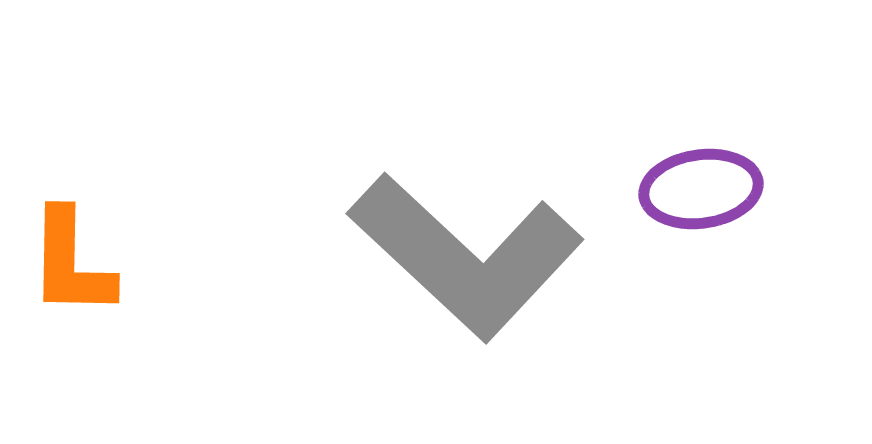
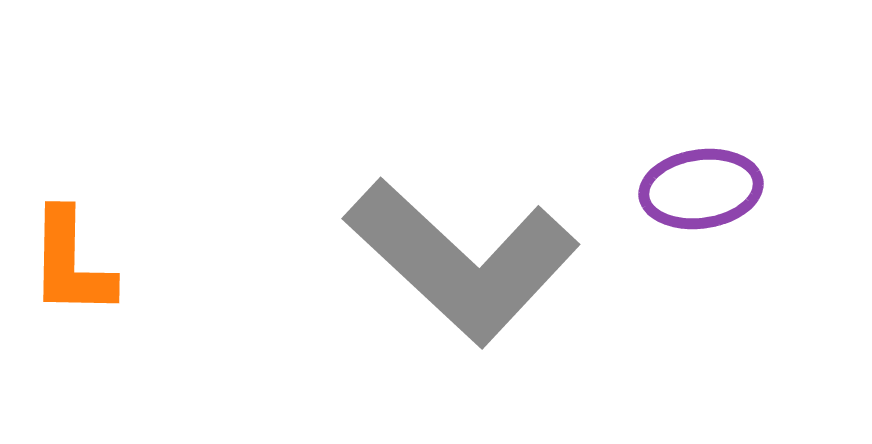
gray L-shape: moved 4 px left, 5 px down
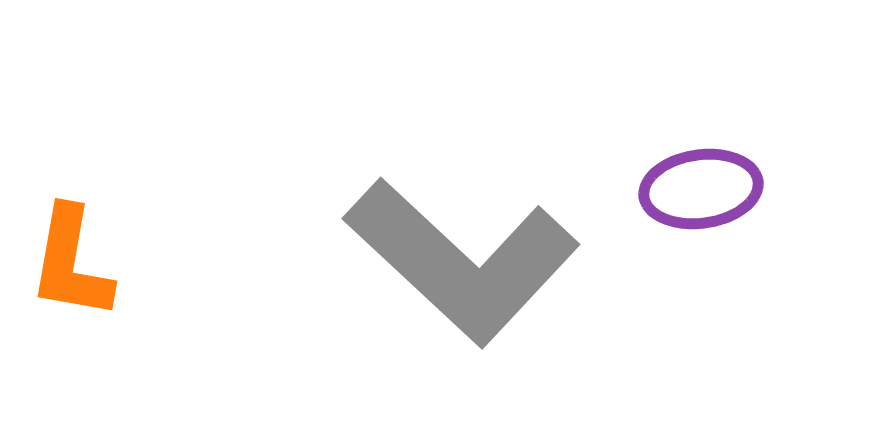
orange L-shape: rotated 9 degrees clockwise
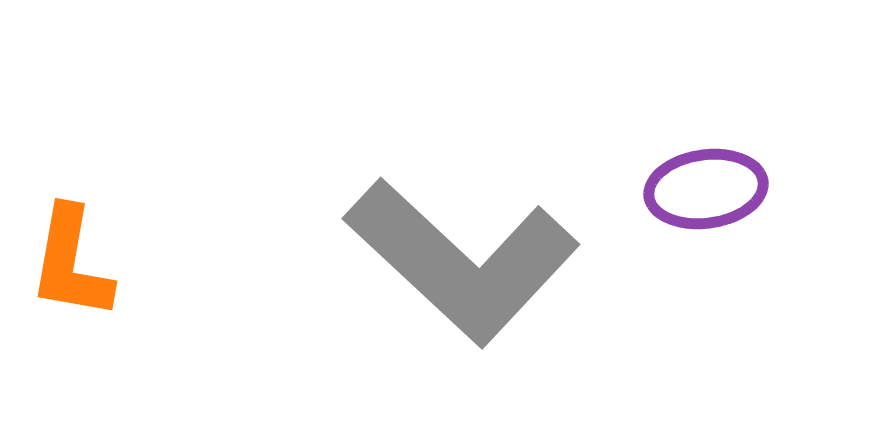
purple ellipse: moved 5 px right
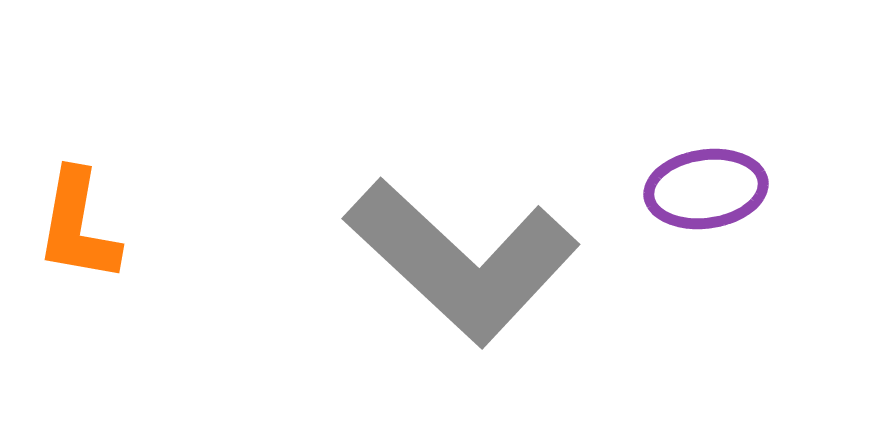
orange L-shape: moved 7 px right, 37 px up
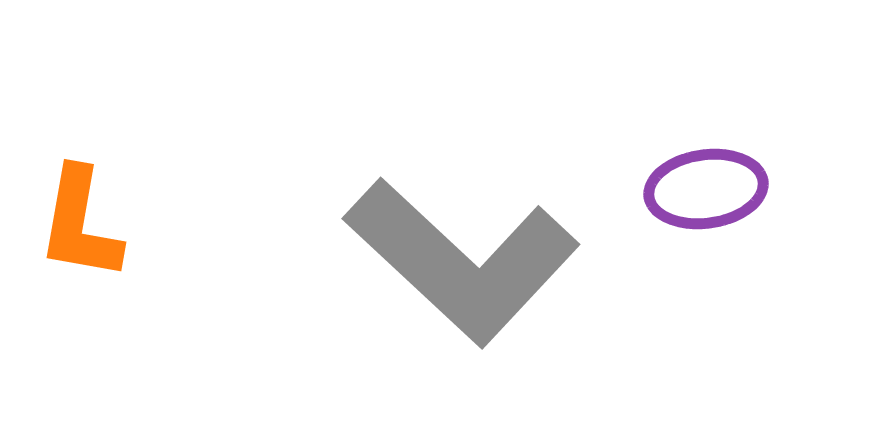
orange L-shape: moved 2 px right, 2 px up
